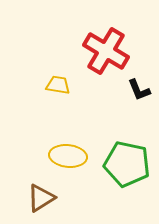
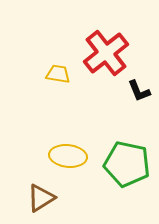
red cross: moved 2 px down; rotated 21 degrees clockwise
yellow trapezoid: moved 11 px up
black L-shape: moved 1 px down
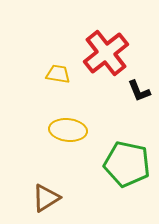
yellow ellipse: moved 26 px up
brown triangle: moved 5 px right
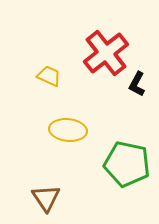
yellow trapezoid: moved 9 px left, 2 px down; rotated 15 degrees clockwise
black L-shape: moved 2 px left, 7 px up; rotated 50 degrees clockwise
brown triangle: rotated 32 degrees counterclockwise
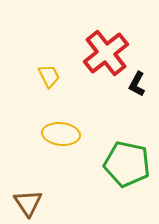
yellow trapezoid: rotated 40 degrees clockwise
yellow ellipse: moved 7 px left, 4 px down
brown triangle: moved 18 px left, 5 px down
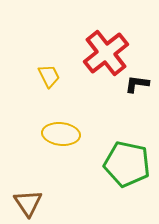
black L-shape: rotated 70 degrees clockwise
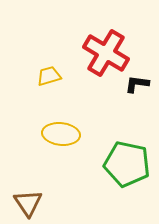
red cross: rotated 21 degrees counterclockwise
yellow trapezoid: rotated 80 degrees counterclockwise
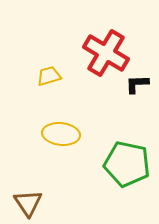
black L-shape: rotated 10 degrees counterclockwise
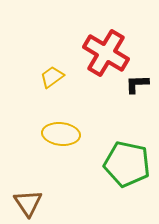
yellow trapezoid: moved 3 px right, 1 px down; rotated 20 degrees counterclockwise
